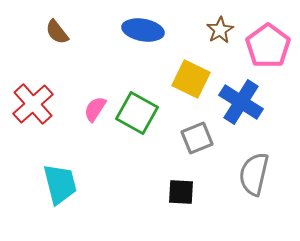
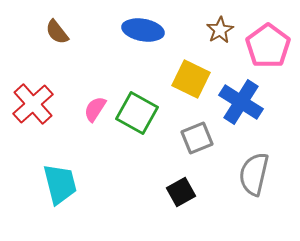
black square: rotated 32 degrees counterclockwise
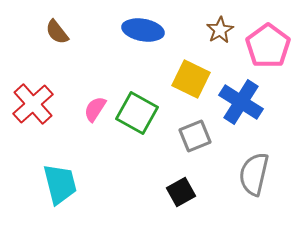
gray square: moved 2 px left, 2 px up
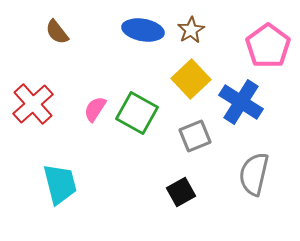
brown star: moved 29 px left
yellow square: rotated 21 degrees clockwise
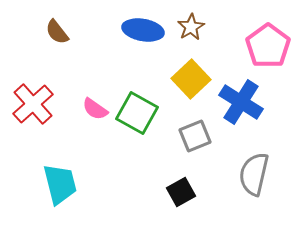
brown star: moved 3 px up
pink semicircle: rotated 88 degrees counterclockwise
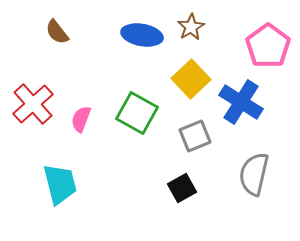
blue ellipse: moved 1 px left, 5 px down
pink semicircle: moved 14 px left, 10 px down; rotated 76 degrees clockwise
black square: moved 1 px right, 4 px up
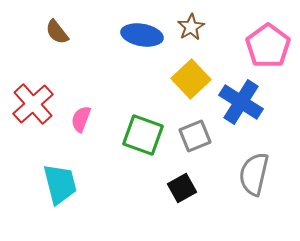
green square: moved 6 px right, 22 px down; rotated 9 degrees counterclockwise
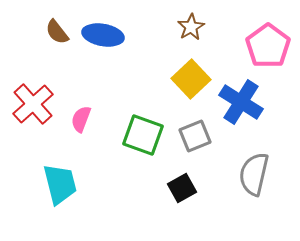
blue ellipse: moved 39 px left
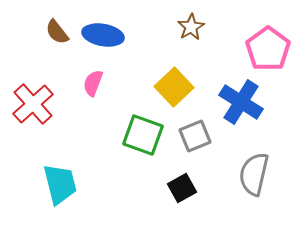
pink pentagon: moved 3 px down
yellow square: moved 17 px left, 8 px down
pink semicircle: moved 12 px right, 36 px up
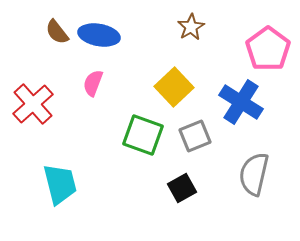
blue ellipse: moved 4 px left
